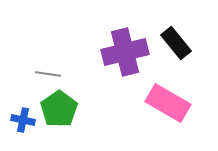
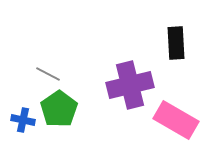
black rectangle: rotated 36 degrees clockwise
purple cross: moved 5 px right, 33 px down
gray line: rotated 20 degrees clockwise
pink rectangle: moved 8 px right, 17 px down
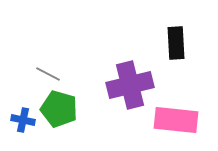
green pentagon: rotated 21 degrees counterclockwise
pink rectangle: rotated 24 degrees counterclockwise
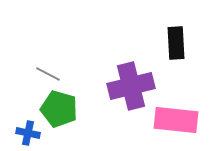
purple cross: moved 1 px right, 1 px down
blue cross: moved 5 px right, 13 px down
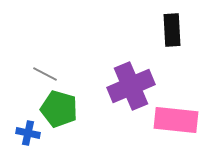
black rectangle: moved 4 px left, 13 px up
gray line: moved 3 px left
purple cross: rotated 9 degrees counterclockwise
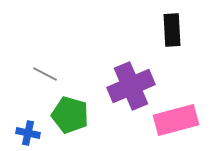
green pentagon: moved 11 px right, 6 px down
pink rectangle: rotated 21 degrees counterclockwise
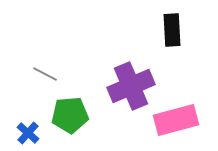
green pentagon: rotated 21 degrees counterclockwise
blue cross: rotated 30 degrees clockwise
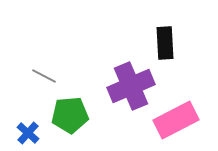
black rectangle: moved 7 px left, 13 px down
gray line: moved 1 px left, 2 px down
pink rectangle: rotated 12 degrees counterclockwise
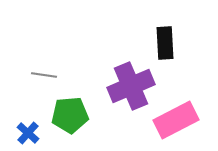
gray line: moved 1 px up; rotated 20 degrees counterclockwise
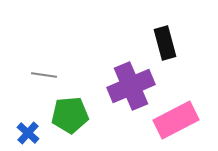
black rectangle: rotated 12 degrees counterclockwise
